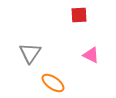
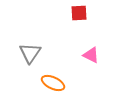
red square: moved 2 px up
orange ellipse: rotated 10 degrees counterclockwise
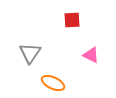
red square: moved 7 px left, 7 px down
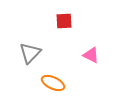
red square: moved 8 px left, 1 px down
gray triangle: rotated 10 degrees clockwise
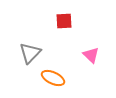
pink triangle: rotated 18 degrees clockwise
orange ellipse: moved 5 px up
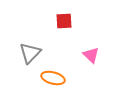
orange ellipse: rotated 10 degrees counterclockwise
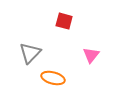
red square: rotated 18 degrees clockwise
pink triangle: rotated 24 degrees clockwise
